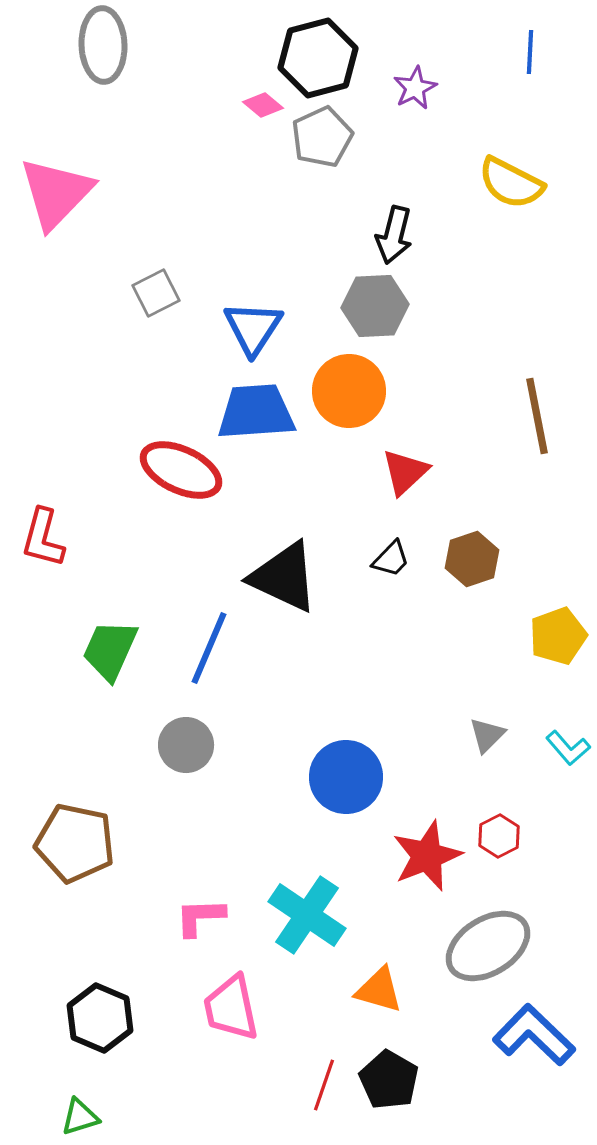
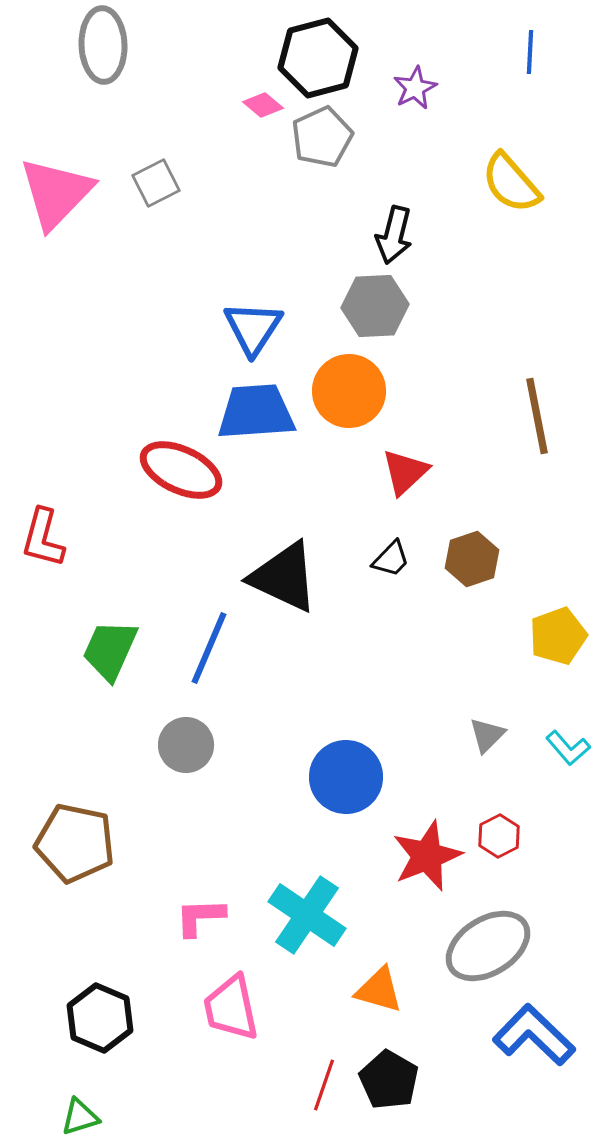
yellow semicircle at (511, 183): rotated 22 degrees clockwise
gray square at (156, 293): moved 110 px up
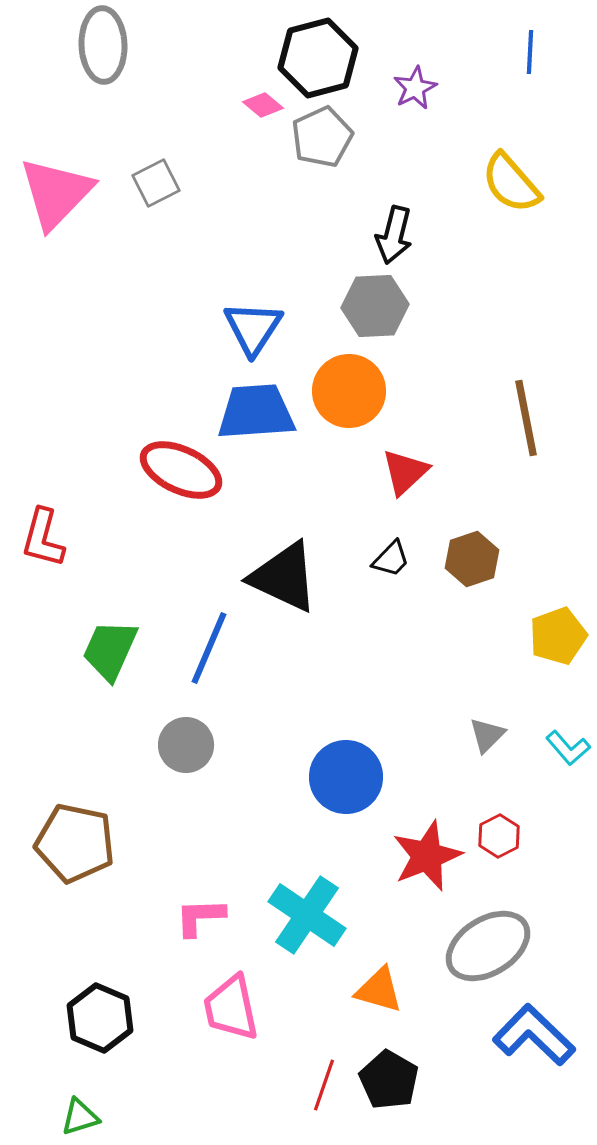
brown line at (537, 416): moved 11 px left, 2 px down
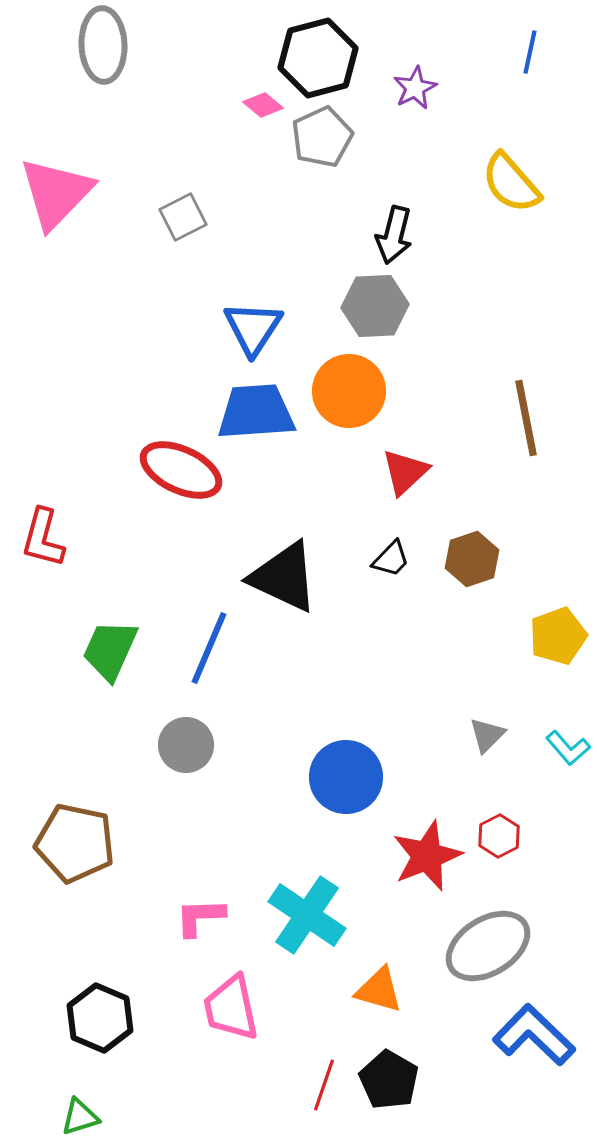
blue line at (530, 52): rotated 9 degrees clockwise
gray square at (156, 183): moved 27 px right, 34 px down
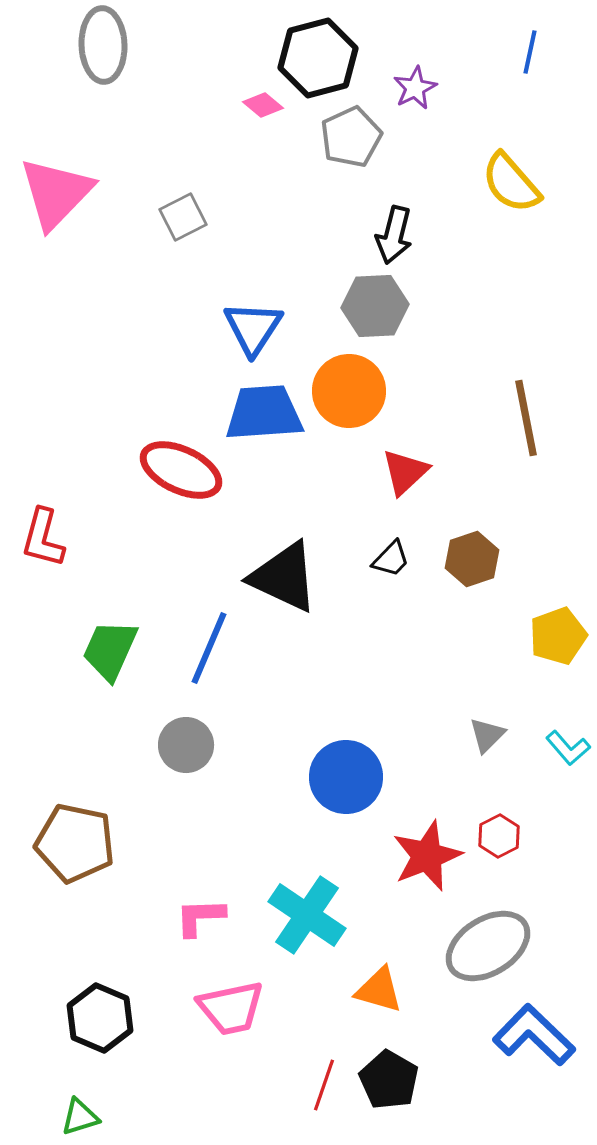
gray pentagon at (322, 137): moved 29 px right
blue trapezoid at (256, 412): moved 8 px right, 1 px down
pink trapezoid at (231, 1008): rotated 90 degrees counterclockwise
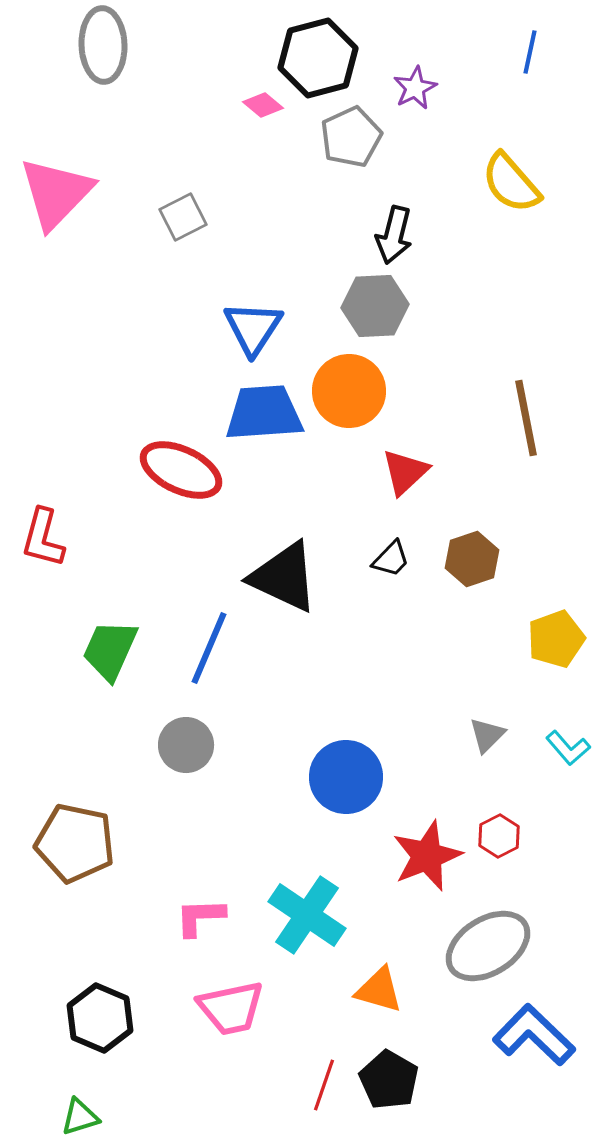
yellow pentagon at (558, 636): moved 2 px left, 3 px down
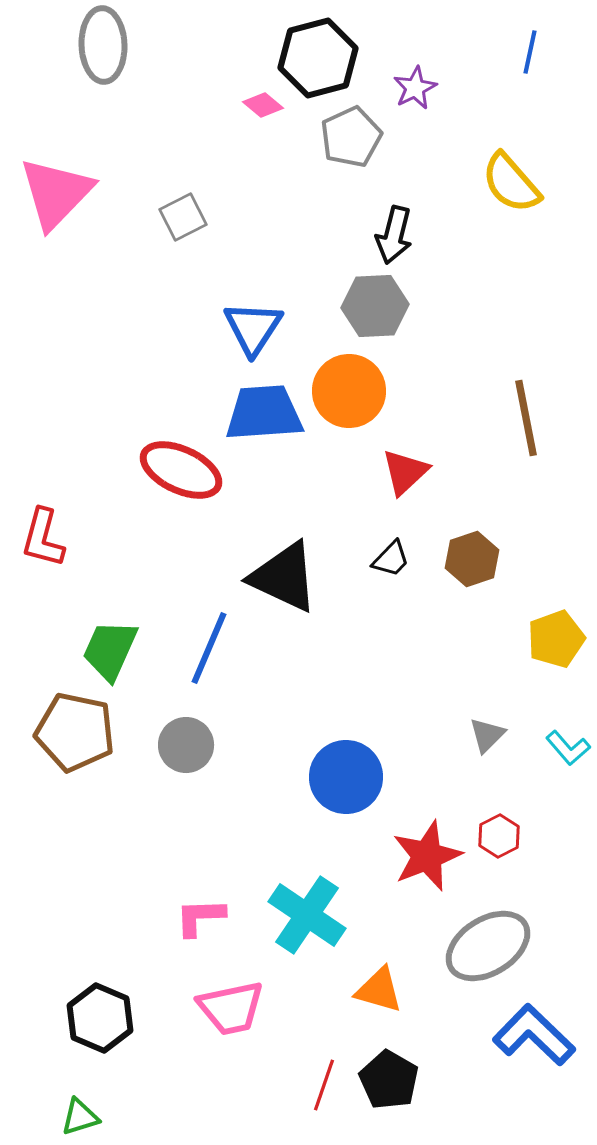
brown pentagon at (75, 843): moved 111 px up
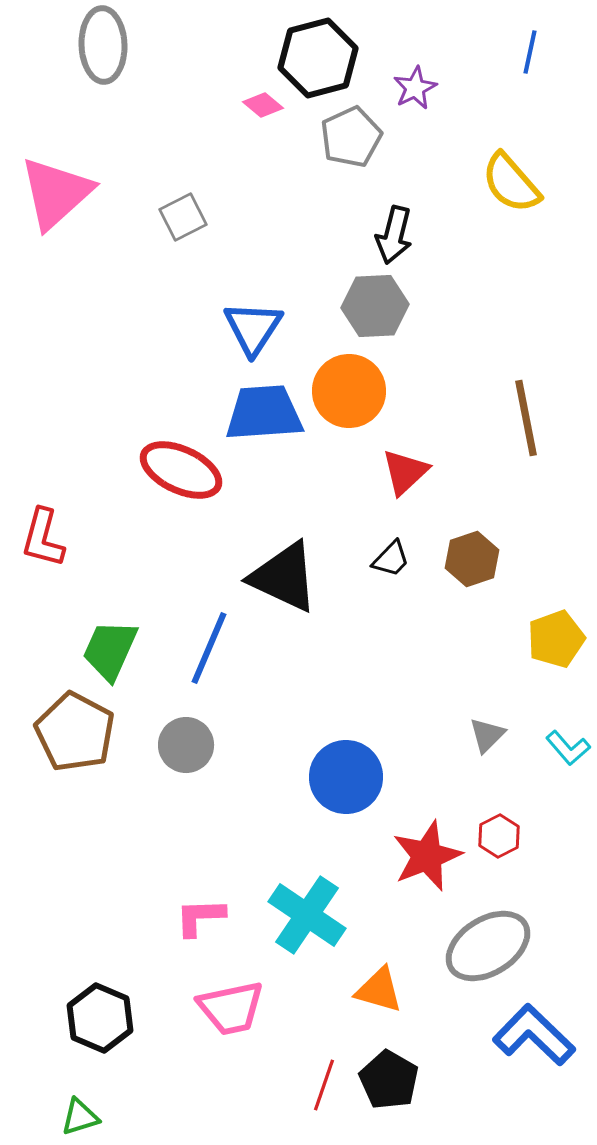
pink triangle at (56, 193): rotated 4 degrees clockwise
brown pentagon at (75, 732): rotated 16 degrees clockwise
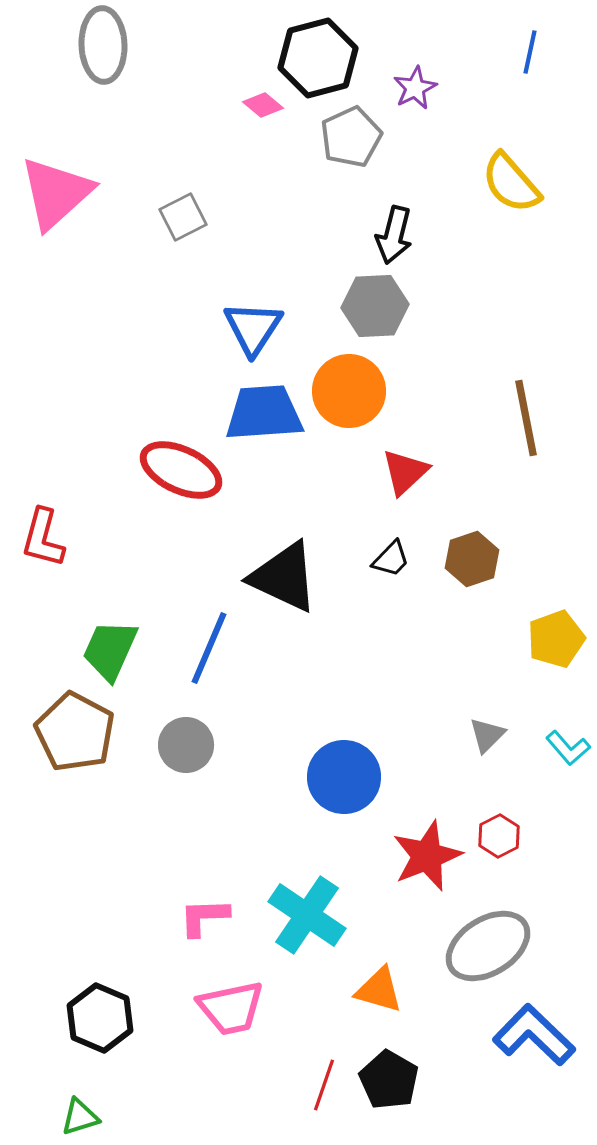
blue circle at (346, 777): moved 2 px left
pink L-shape at (200, 917): moved 4 px right
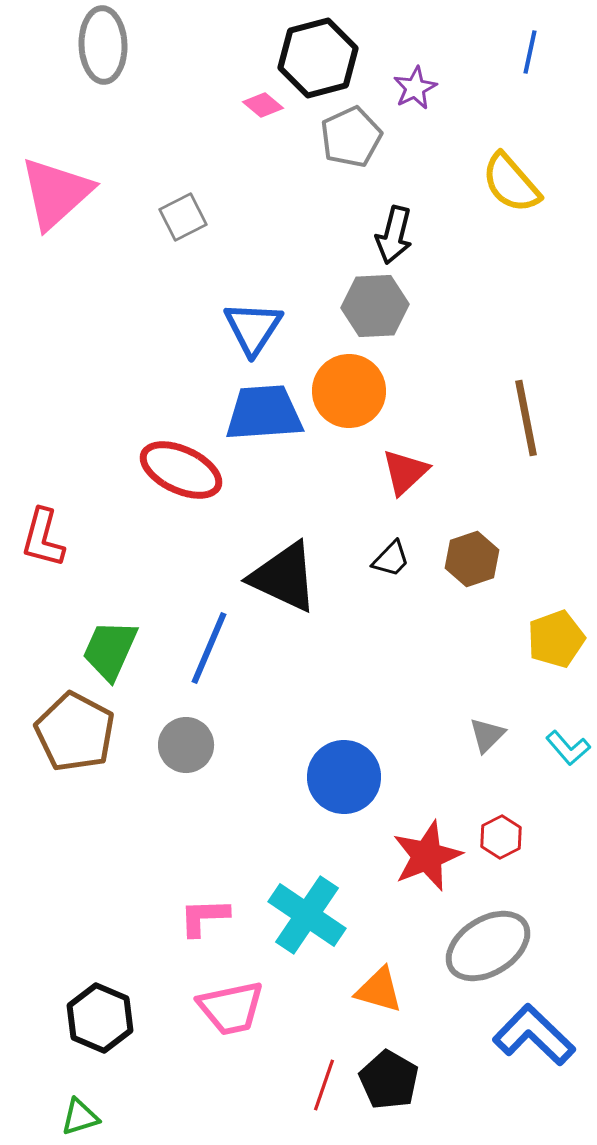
red hexagon at (499, 836): moved 2 px right, 1 px down
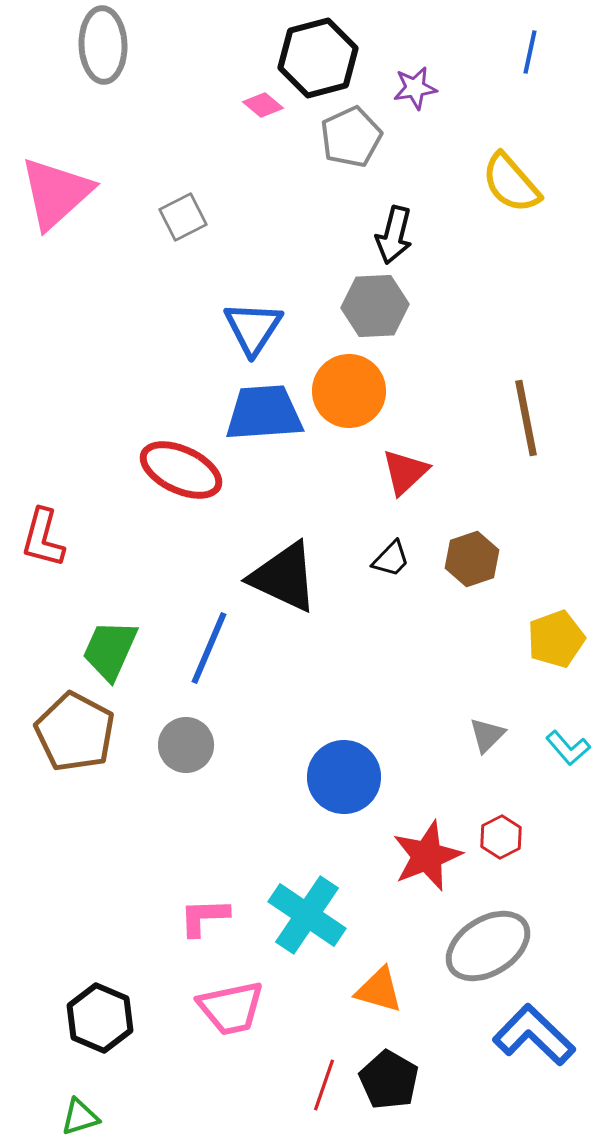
purple star at (415, 88): rotated 18 degrees clockwise
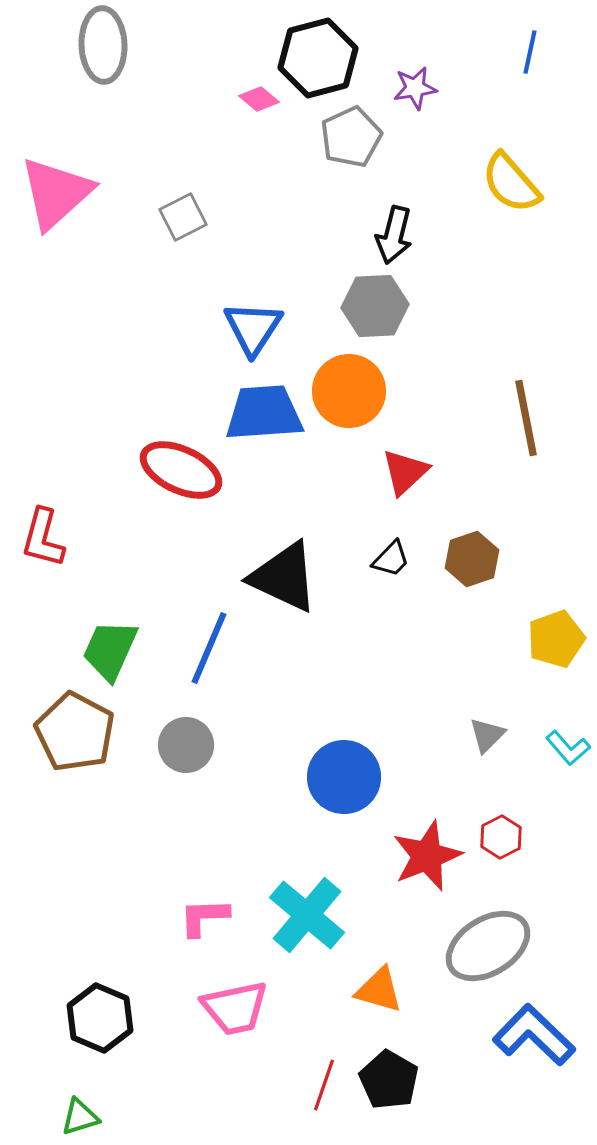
pink diamond at (263, 105): moved 4 px left, 6 px up
cyan cross at (307, 915): rotated 6 degrees clockwise
pink trapezoid at (231, 1008): moved 4 px right
